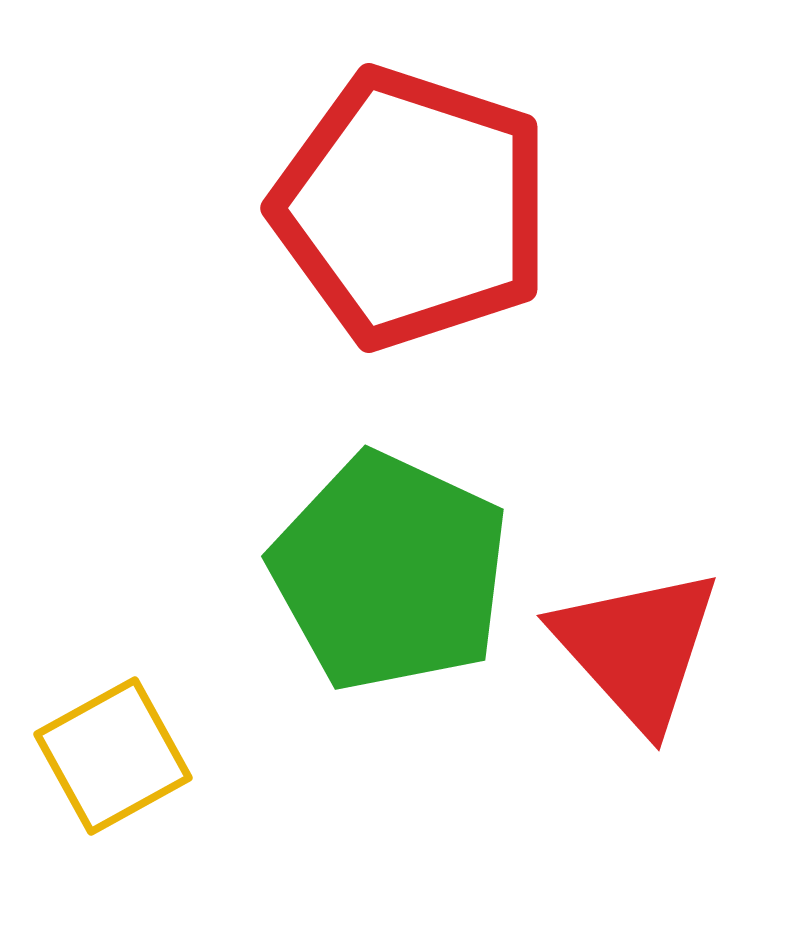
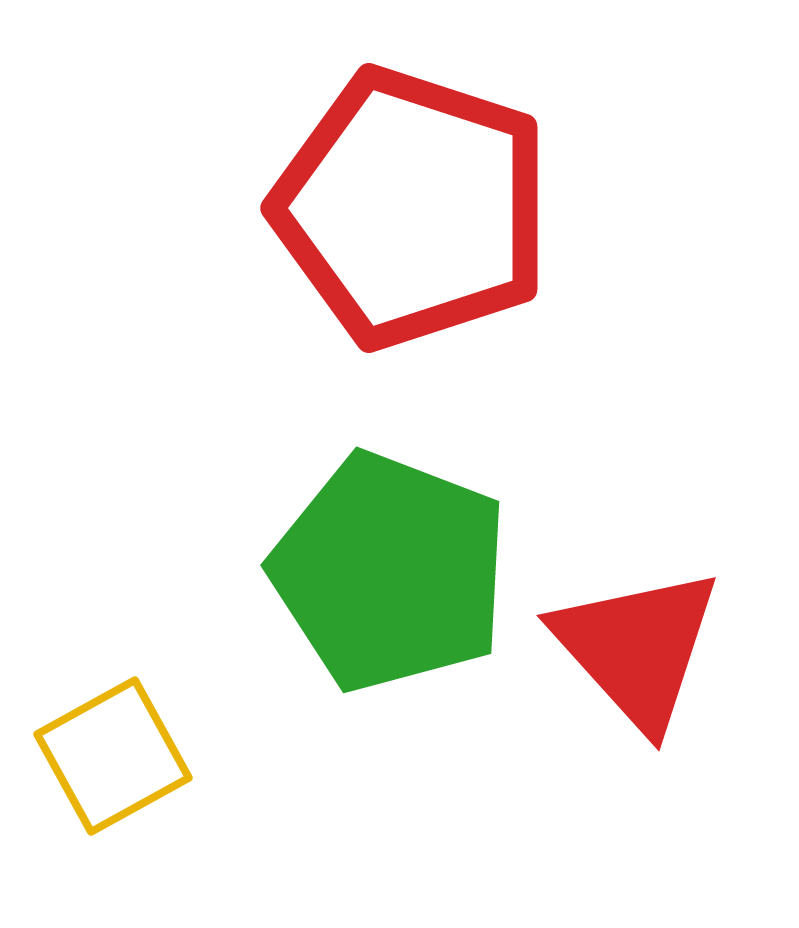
green pentagon: rotated 4 degrees counterclockwise
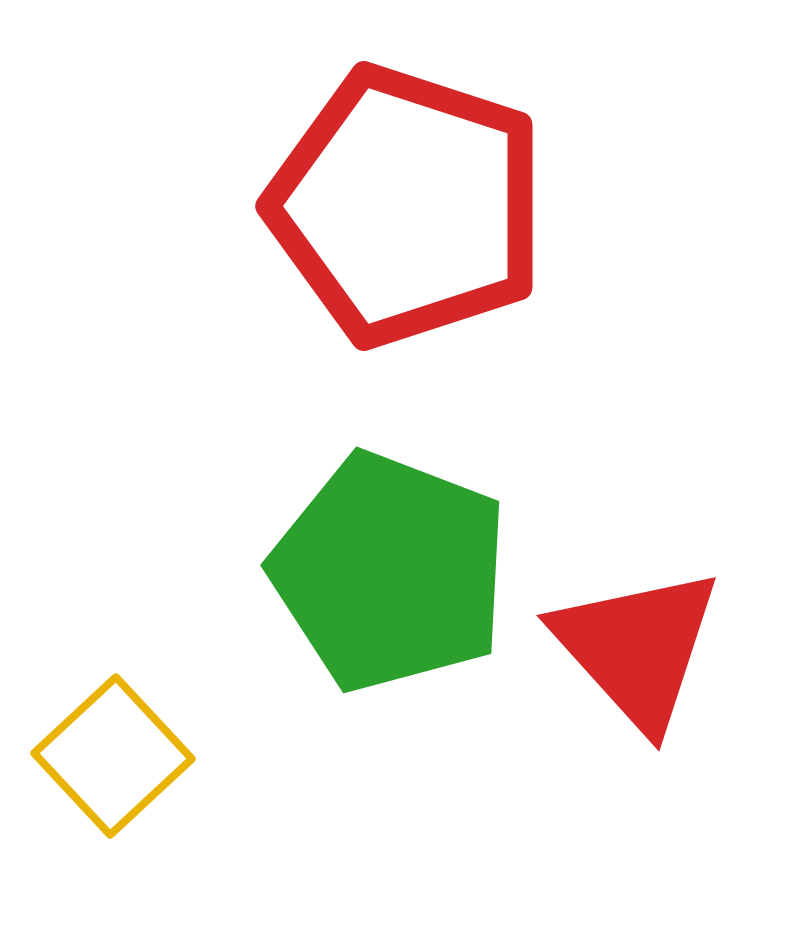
red pentagon: moved 5 px left, 2 px up
yellow square: rotated 14 degrees counterclockwise
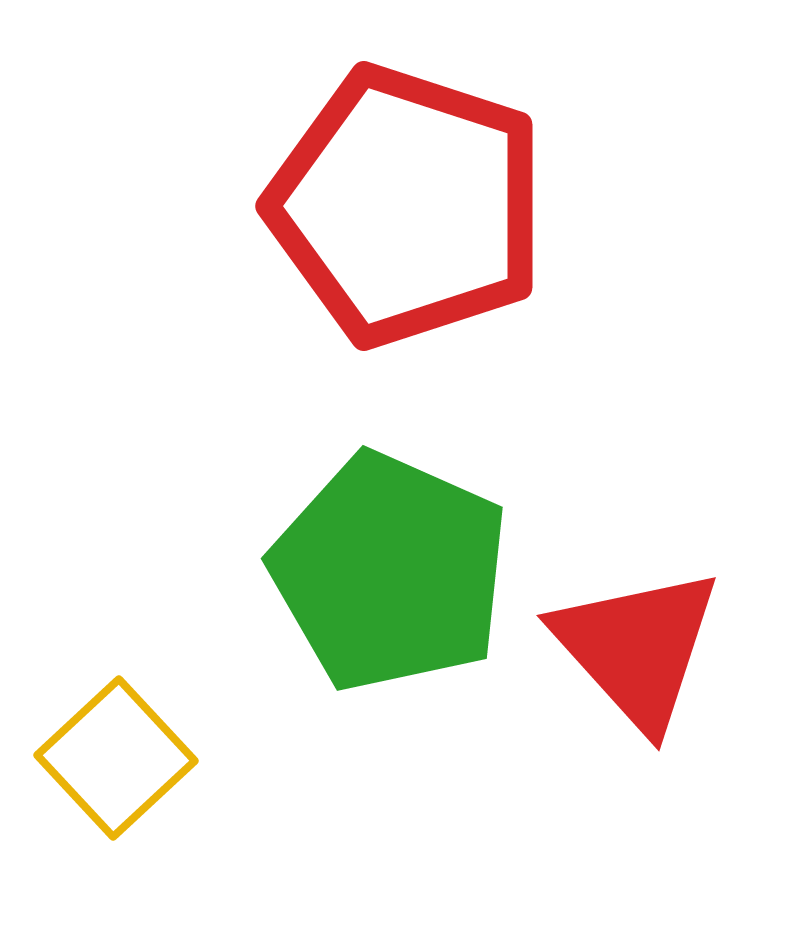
green pentagon: rotated 3 degrees clockwise
yellow square: moved 3 px right, 2 px down
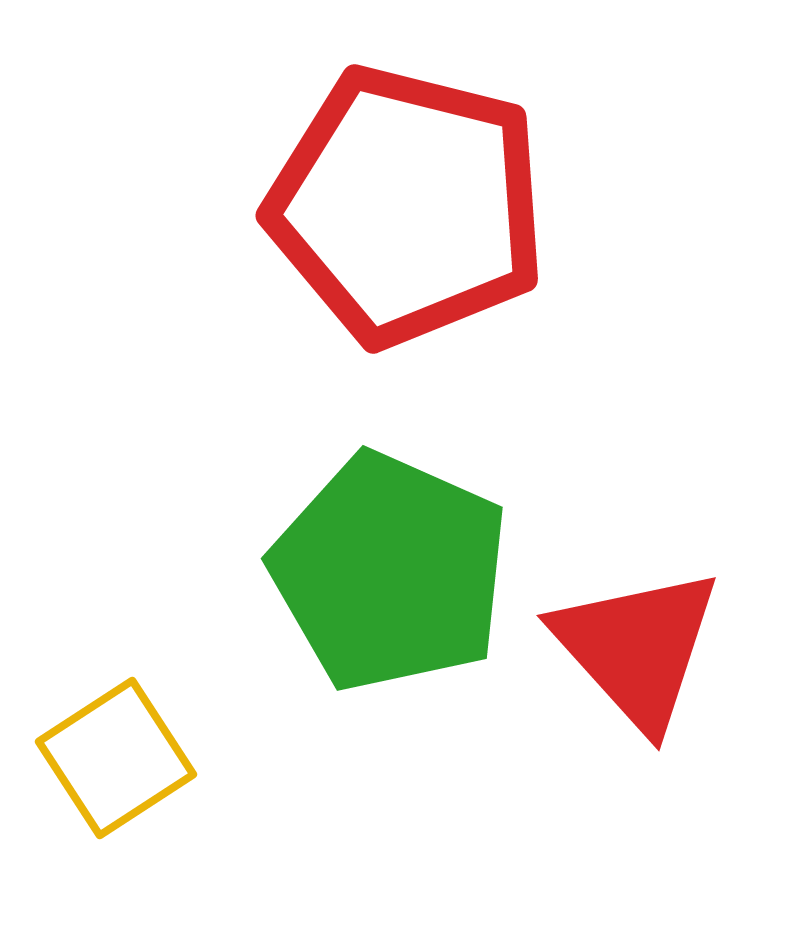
red pentagon: rotated 4 degrees counterclockwise
yellow square: rotated 10 degrees clockwise
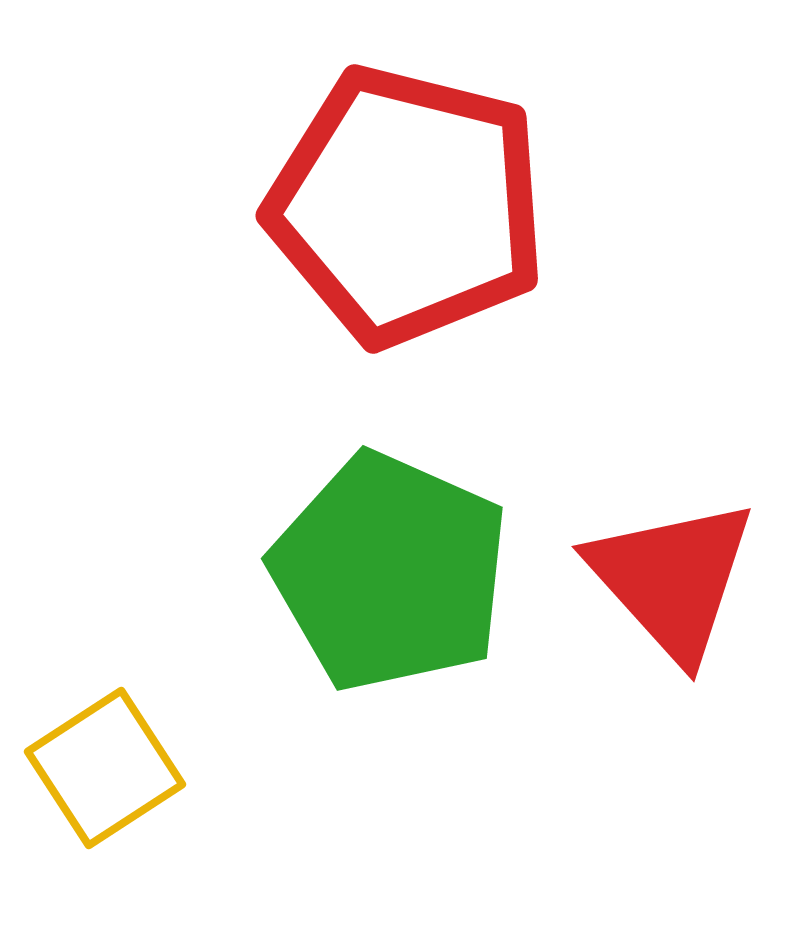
red triangle: moved 35 px right, 69 px up
yellow square: moved 11 px left, 10 px down
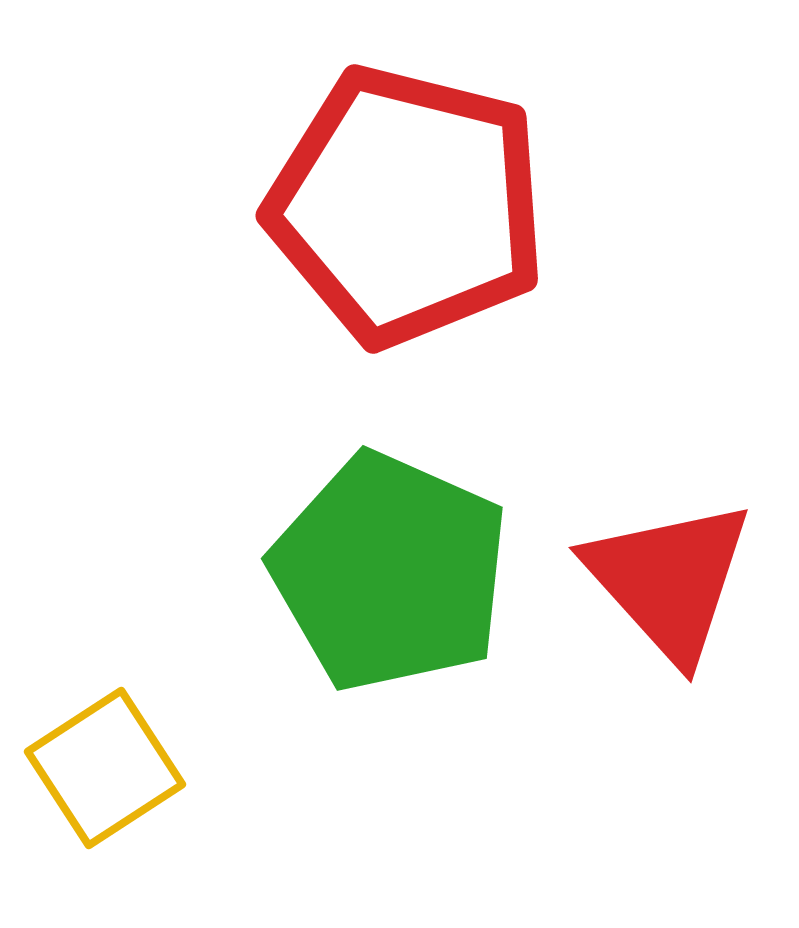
red triangle: moved 3 px left, 1 px down
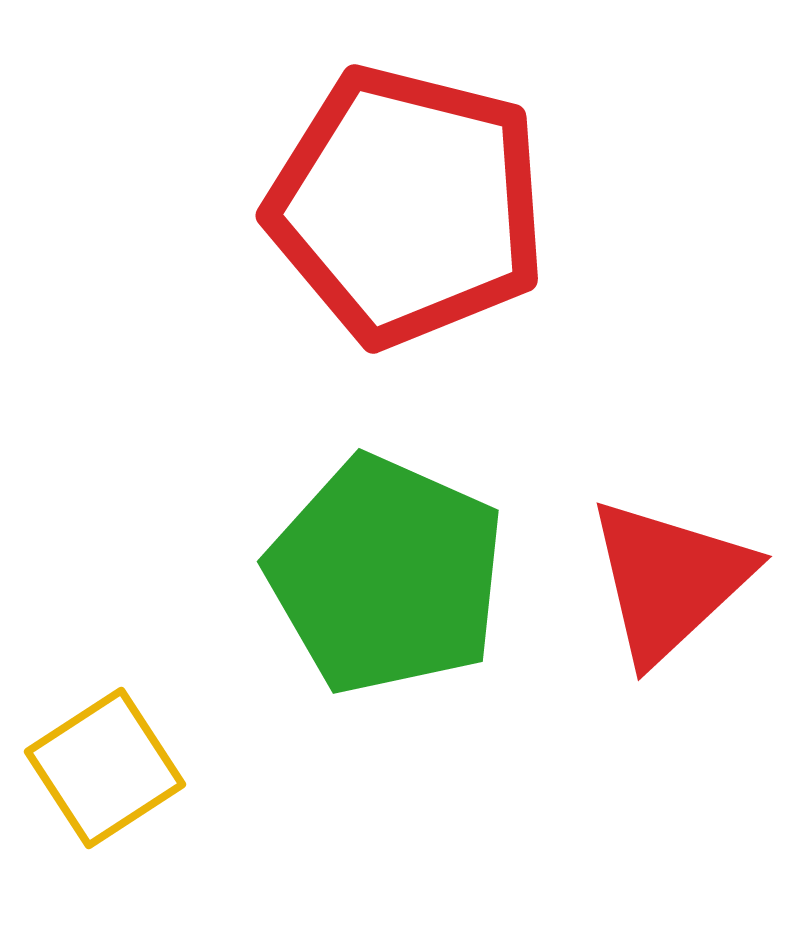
green pentagon: moved 4 px left, 3 px down
red triangle: rotated 29 degrees clockwise
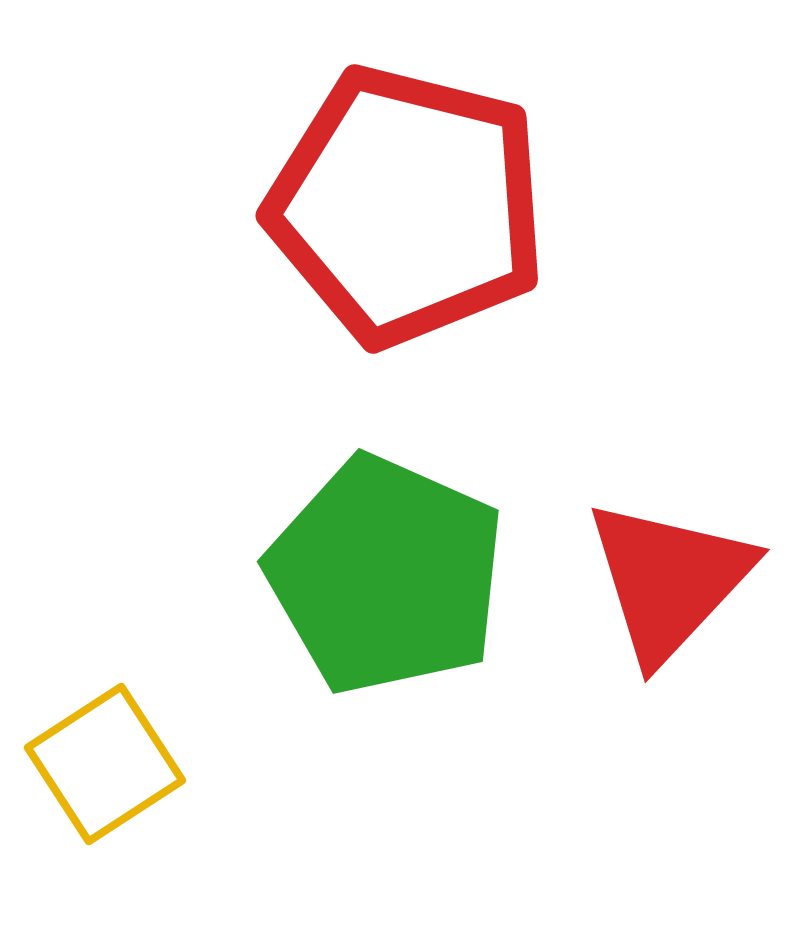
red triangle: rotated 4 degrees counterclockwise
yellow square: moved 4 px up
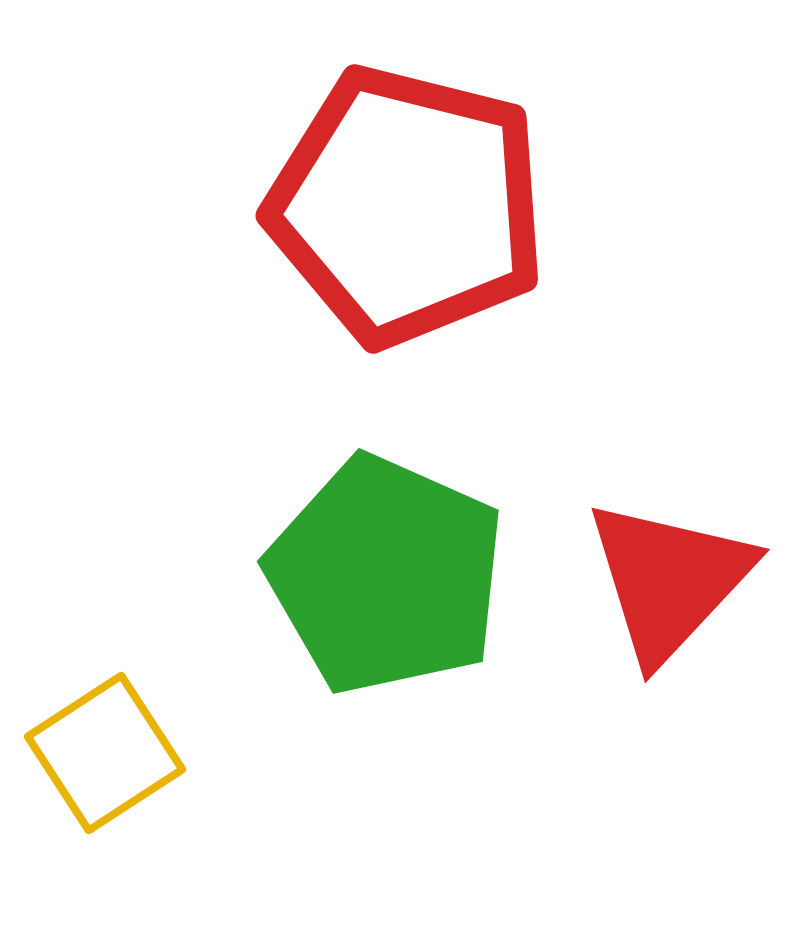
yellow square: moved 11 px up
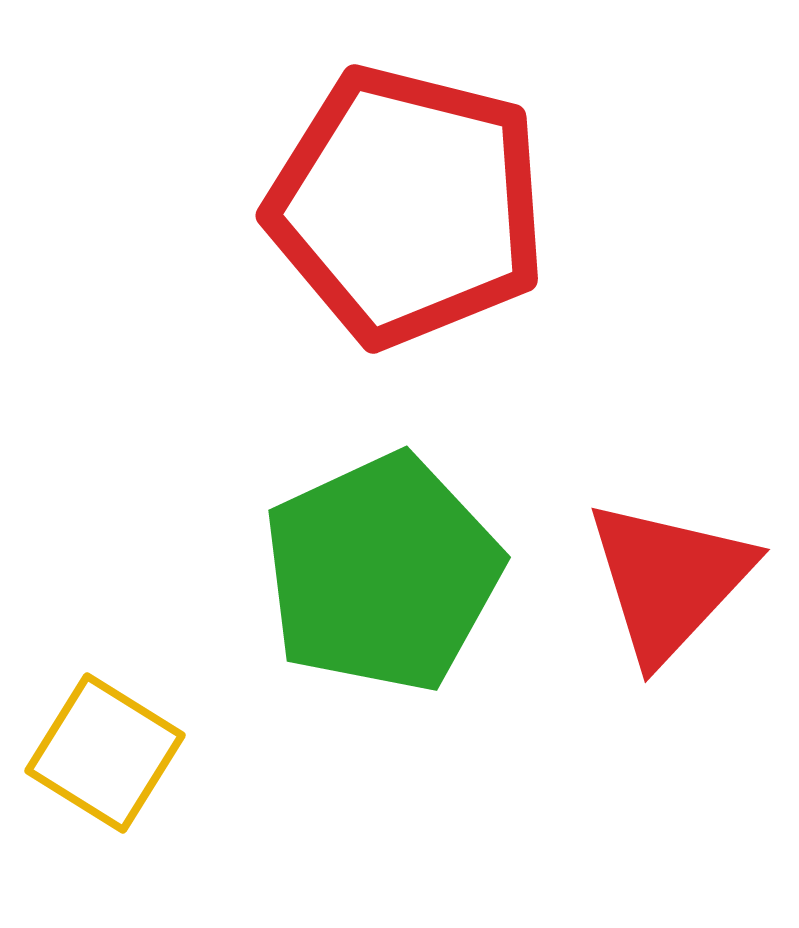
green pentagon: moved 4 px left, 2 px up; rotated 23 degrees clockwise
yellow square: rotated 25 degrees counterclockwise
